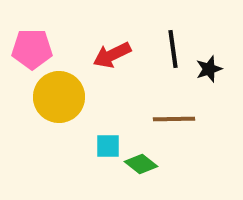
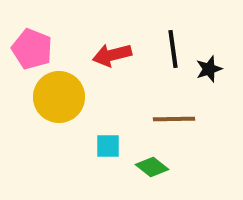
pink pentagon: rotated 21 degrees clockwise
red arrow: rotated 12 degrees clockwise
green diamond: moved 11 px right, 3 px down
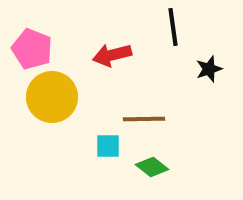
black line: moved 22 px up
yellow circle: moved 7 px left
brown line: moved 30 px left
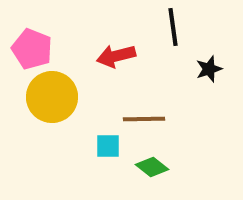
red arrow: moved 4 px right, 1 px down
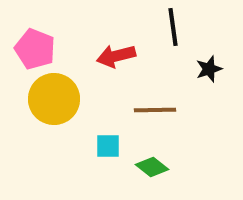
pink pentagon: moved 3 px right
yellow circle: moved 2 px right, 2 px down
brown line: moved 11 px right, 9 px up
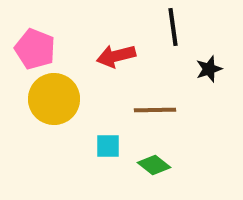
green diamond: moved 2 px right, 2 px up
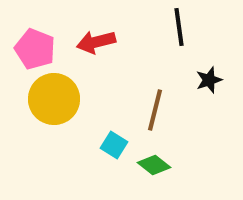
black line: moved 6 px right
red arrow: moved 20 px left, 14 px up
black star: moved 11 px down
brown line: rotated 75 degrees counterclockwise
cyan square: moved 6 px right, 1 px up; rotated 32 degrees clockwise
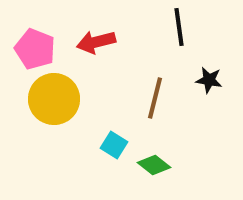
black star: rotated 28 degrees clockwise
brown line: moved 12 px up
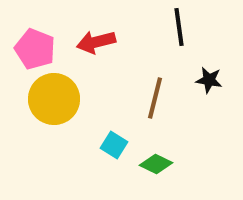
green diamond: moved 2 px right, 1 px up; rotated 12 degrees counterclockwise
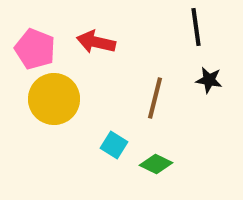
black line: moved 17 px right
red arrow: rotated 27 degrees clockwise
